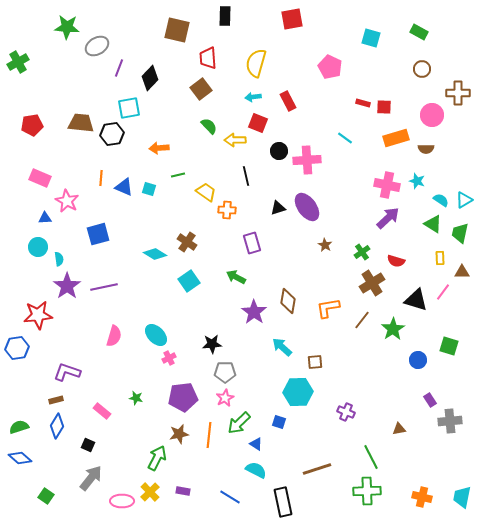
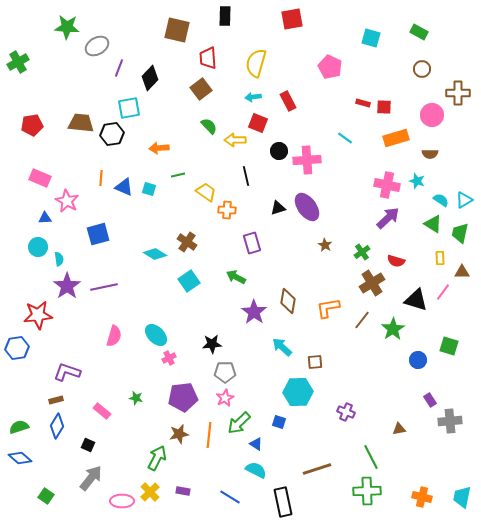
brown semicircle at (426, 149): moved 4 px right, 5 px down
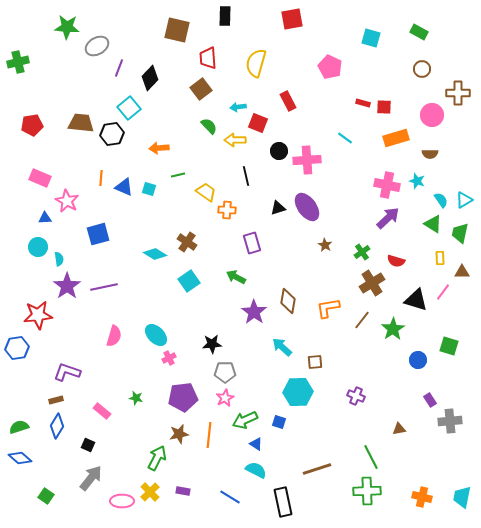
green cross at (18, 62): rotated 15 degrees clockwise
cyan arrow at (253, 97): moved 15 px left, 10 px down
cyan square at (129, 108): rotated 30 degrees counterclockwise
cyan semicircle at (441, 200): rotated 21 degrees clockwise
purple cross at (346, 412): moved 10 px right, 16 px up
green arrow at (239, 423): moved 6 px right, 3 px up; rotated 20 degrees clockwise
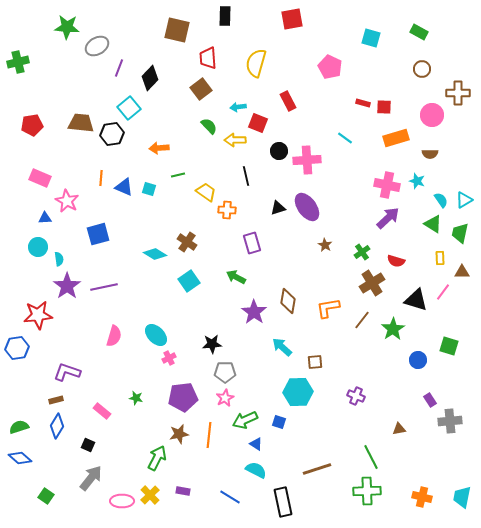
yellow cross at (150, 492): moved 3 px down
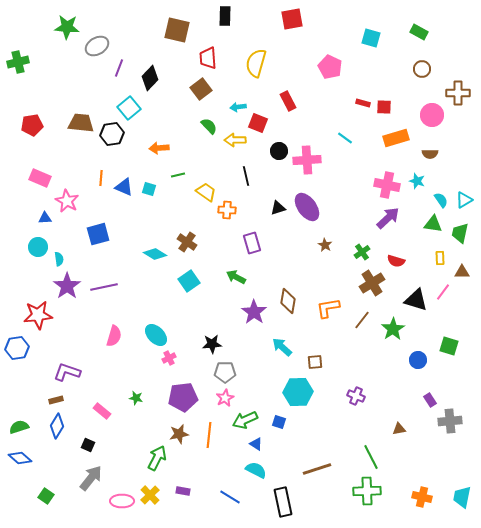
green triangle at (433, 224): rotated 24 degrees counterclockwise
